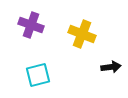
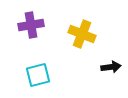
purple cross: rotated 30 degrees counterclockwise
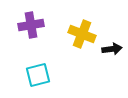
black arrow: moved 1 px right, 18 px up
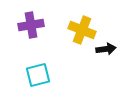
yellow cross: moved 4 px up
black arrow: moved 6 px left
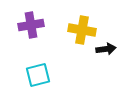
yellow cross: rotated 12 degrees counterclockwise
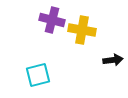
purple cross: moved 21 px right, 5 px up; rotated 25 degrees clockwise
black arrow: moved 7 px right, 11 px down
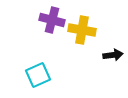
black arrow: moved 5 px up
cyan square: rotated 10 degrees counterclockwise
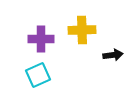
purple cross: moved 11 px left, 19 px down; rotated 15 degrees counterclockwise
yellow cross: rotated 12 degrees counterclockwise
